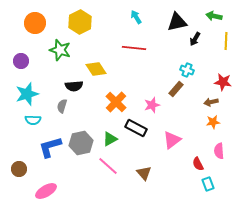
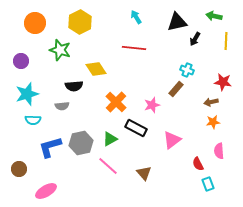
gray semicircle: rotated 112 degrees counterclockwise
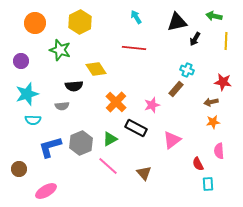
gray hexagon: rotated 10 degrees counterclockwise
cyan rectangle: rotated 16 degrees clockwise
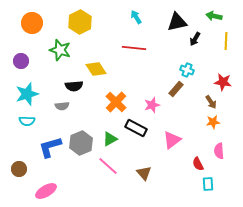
orange circle: moved 3 px left
brown arrow: rotated 112 degrees counterclockwise
cyan semicircle: moved 6 px left, 1 px down
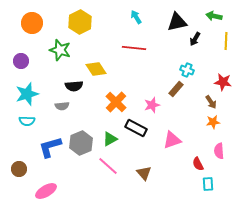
pink triangle: rotated 18 degrees clockwise
